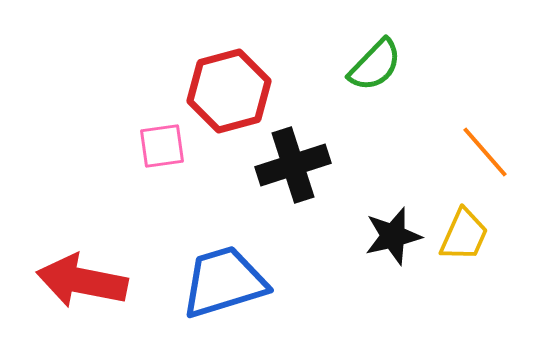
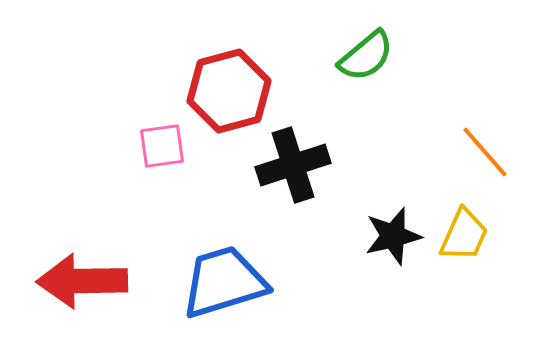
green semicircle: moved 9 px left, 9 px up; rotated 6 degrees clockwise
red arrow: rotated 12 degrees counterclockwise
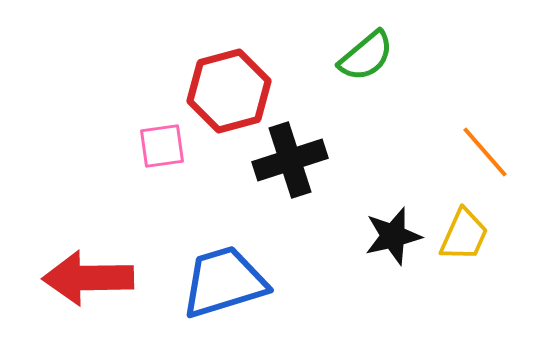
black cross: moved 3 px left, 5 px up
red arrow: moved 6 px right, 3 px up
